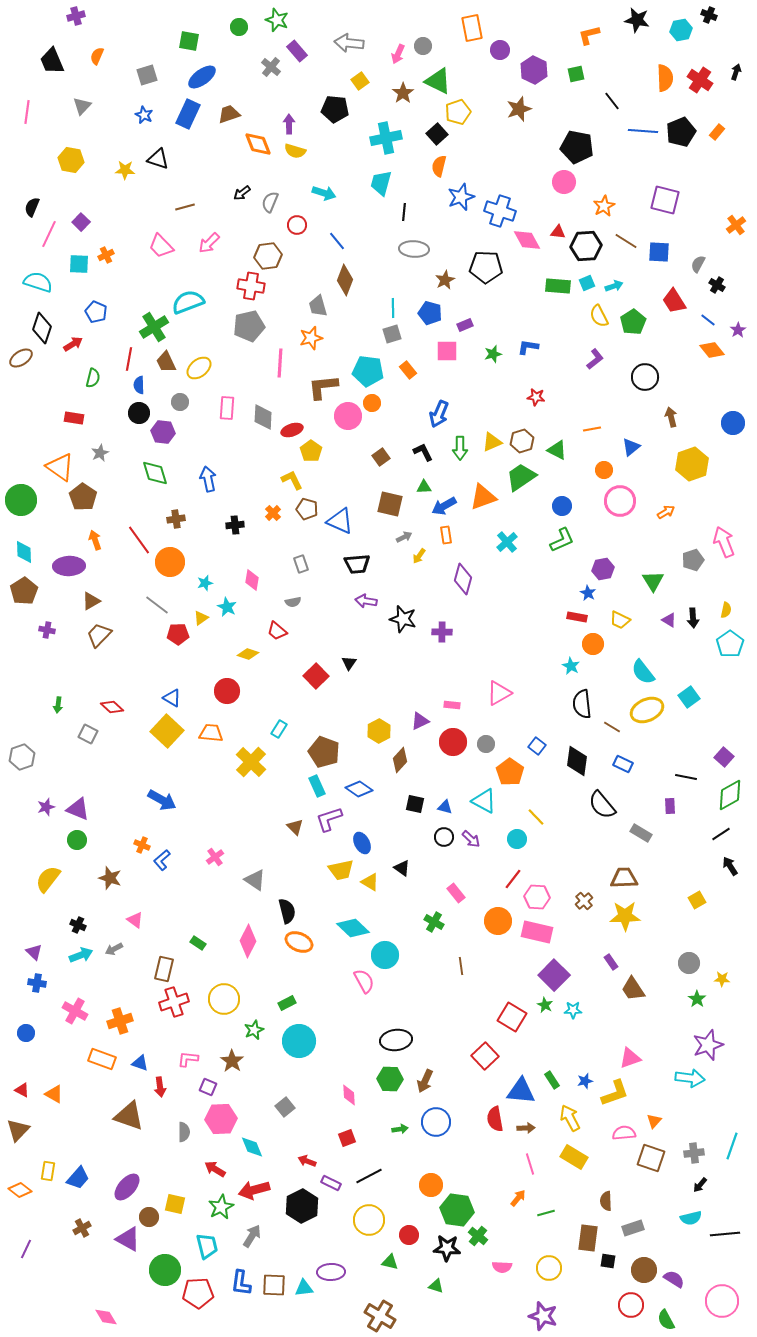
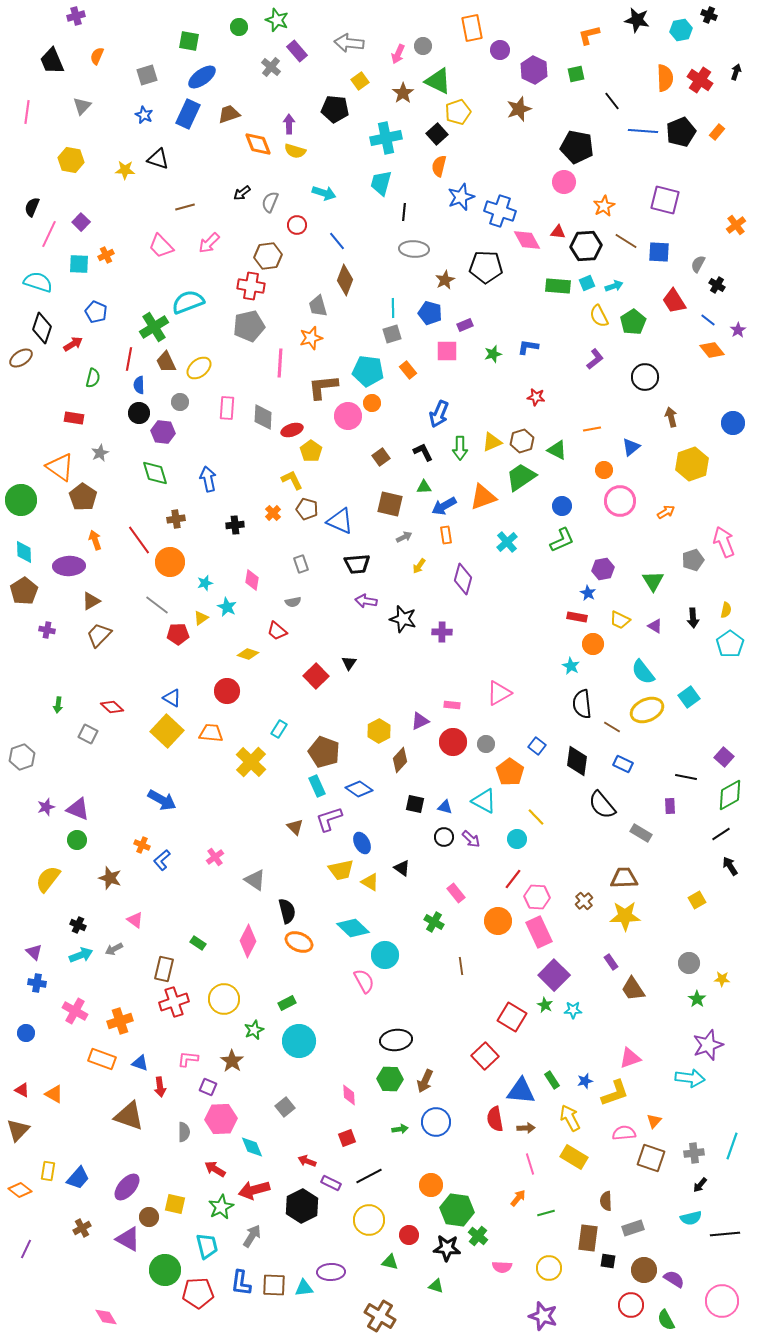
yellow arrow at (419, 556): moved 10 px down
purple triangle at (669, 620): moved 14 px left, 6 px down
pink rectangle at (537, 932): moved 2 px right; rotated 52 degrees clockwise
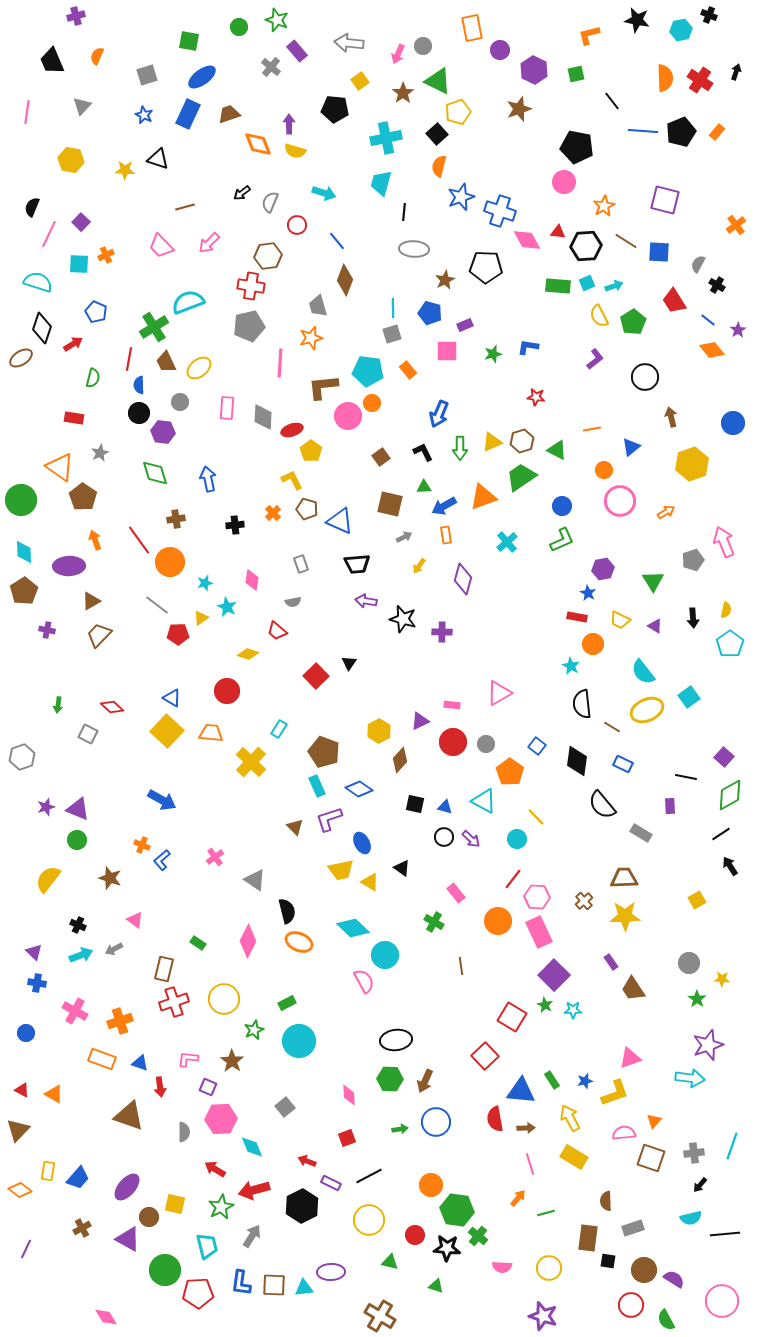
red circle at (409, 1235): moved 6 px right
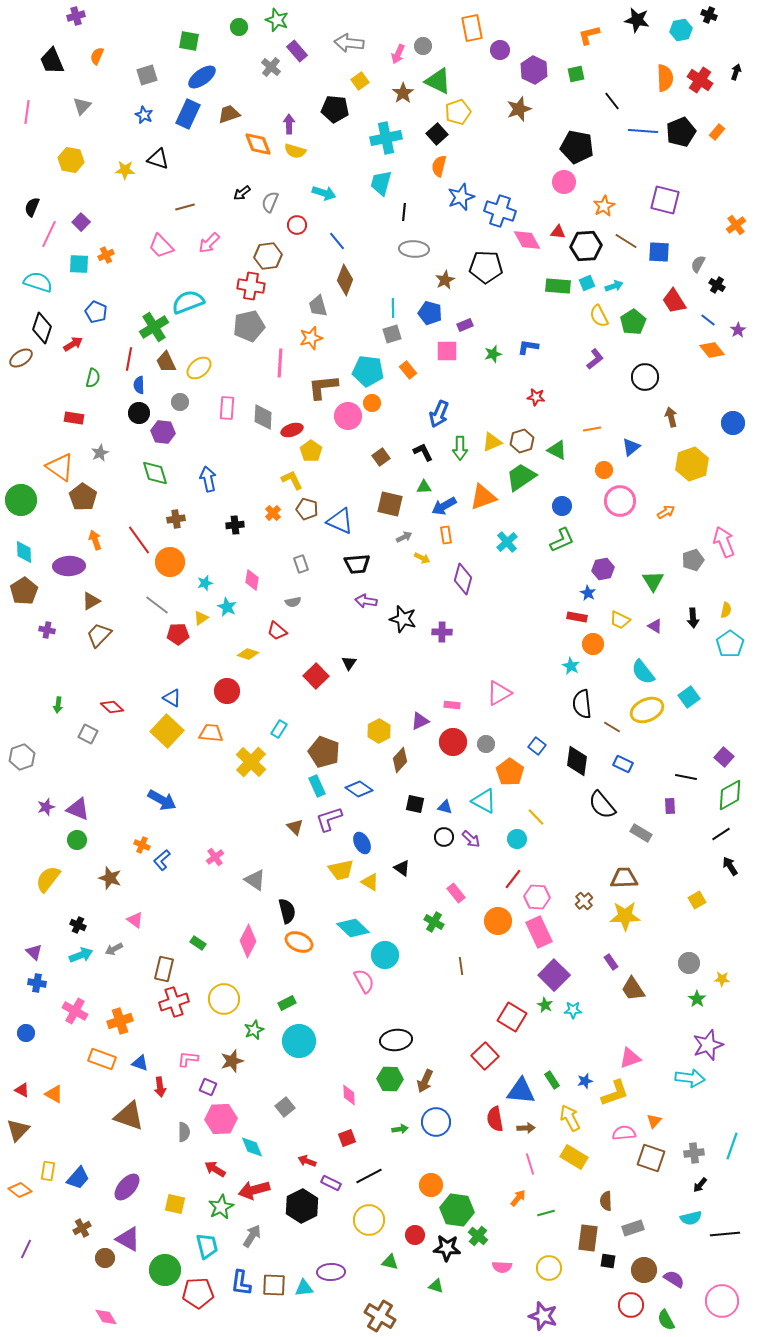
yellow arrow at (419, 566): moved 3 px right, 8 px up; rotated 98 degrees counterclockwise
brown star at (232, 1061): rotated 20 degrees clockwise
brown circle at (149, 1217): moved 44 px left, 41 px down
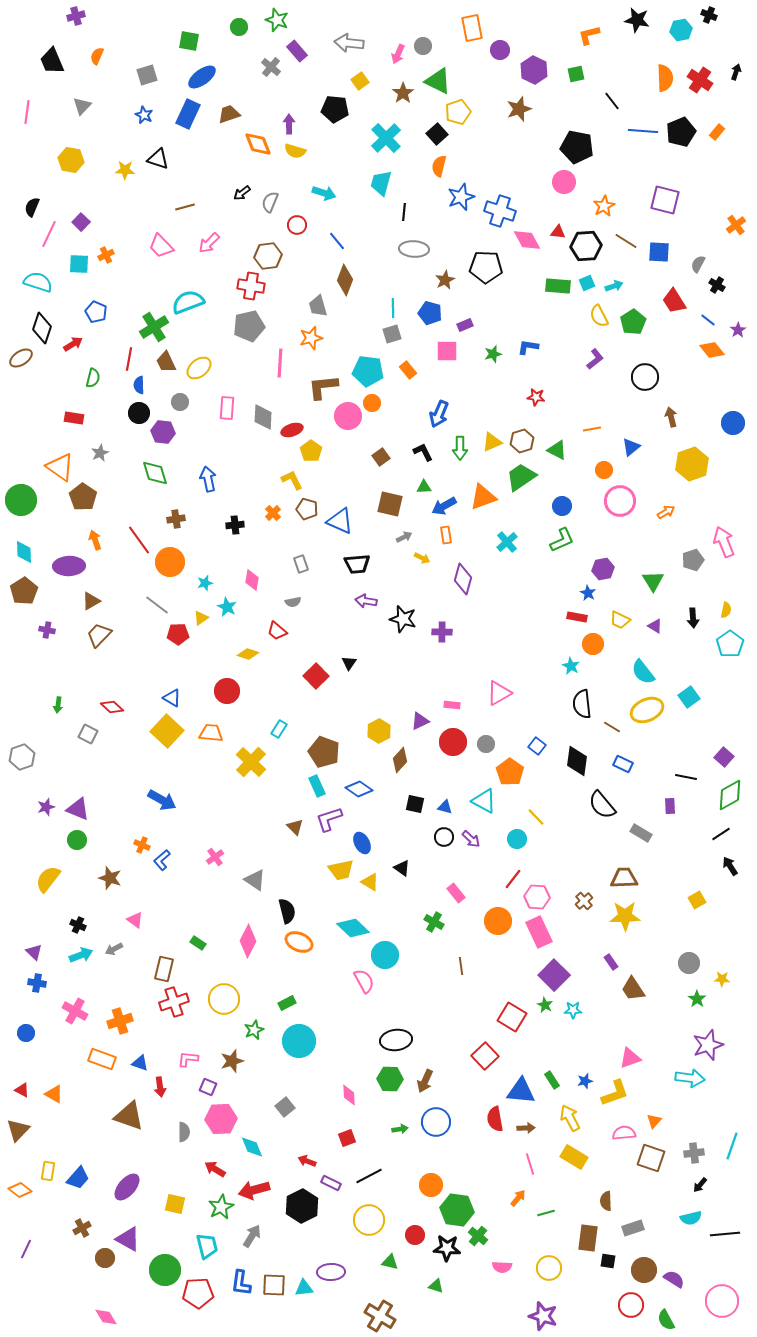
cyan cross at (386, 138): rotated 32 degrees counterclockwise
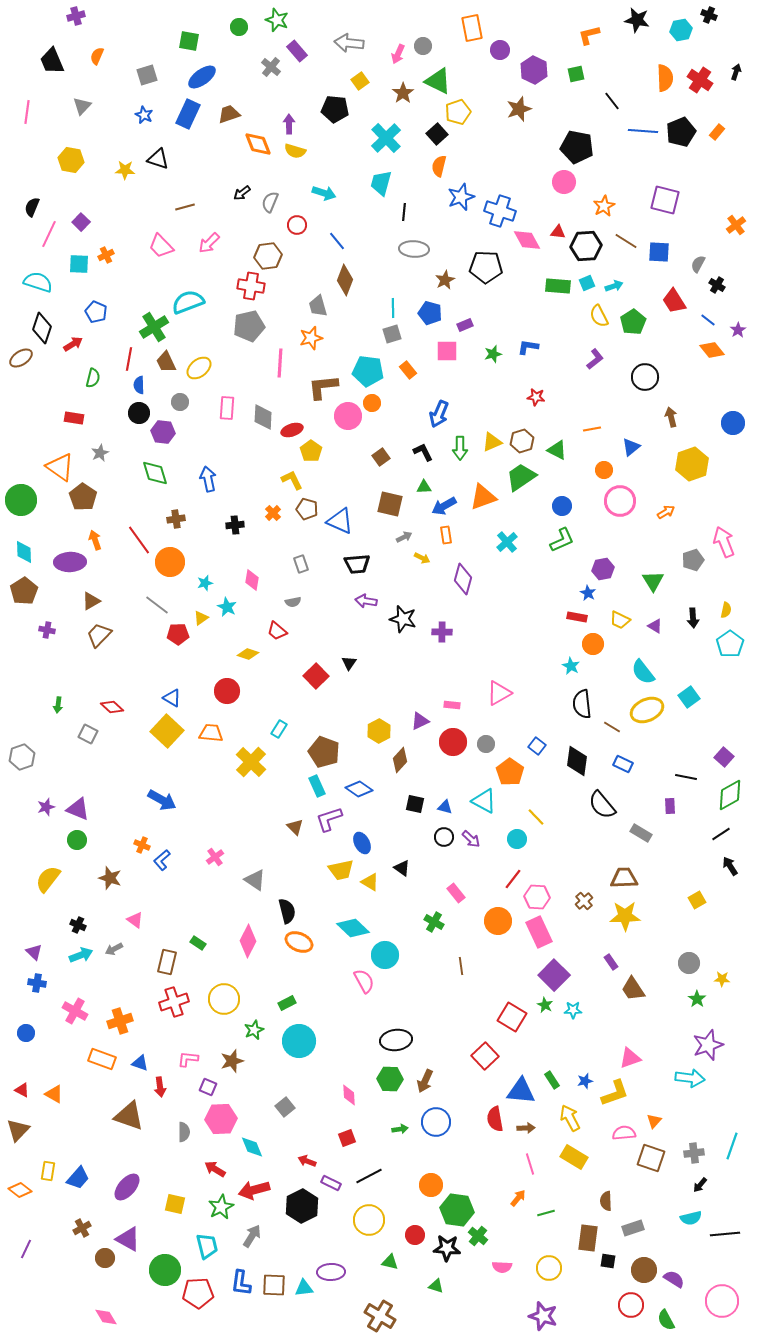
purple ellipse at (69, 566): moved 1 px right, 4 px up
brown rectangle at (164, 969): moved 3 px right, 7 px up
